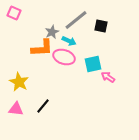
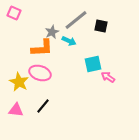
pink ellipse: moved 24 px left, 16 px down
pink triangle: moved 1 px down
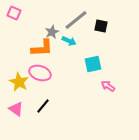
pink arrow: moved 9 px down
pink triangle: moved 1 px up; rotated 28 degrees clockwise
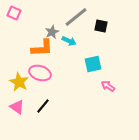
gray line: moved 3 px up
pink triangle: moved 1 px right, 2 px up
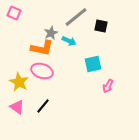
gray star: moved 1 px left, 1 px down
orange L-shape: rotated 15 degrees clockwise
pink ellipse: moved 2 px right, 2 px up
pink arrow: rotated 96 degrees counterclockwise
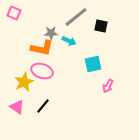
gray star: rotated 24 degrees clockwise
yellow star: moved 5 px right; rotated 18 degrees clockwise
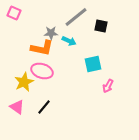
black line: moved 1 px right, 1 px down
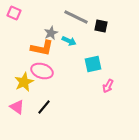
gray line: rotated 65 degrees clockwise
gray star: rotated 24 degrees counterclockwise
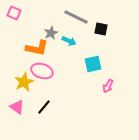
black square: moved 3 px down
orange L-shape: moved 5 px left
